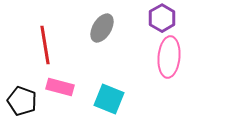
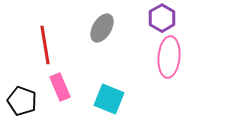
pink rectangle: rotated 52 degrees clockwise
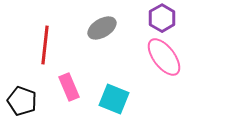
gray ellipse: rotated 28 degrees clockwise
red line: rotated 15 degrees clockwise
pink ellipse: moved 5 px left; rotated 42 degrees counterclockwise
pink rectangle: moved 9 px right
cyan square: moved 5 px right
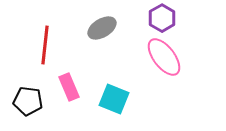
black pentagon: moved 6 px right; rotated 12 degrees counterclockwise
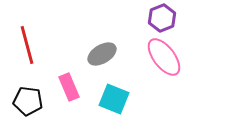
purple hexagon: rotated 8 degrees clockwise
gray ellipse: moved 26 px down
red line: moved 18 px left; rotated 21 degrees counterclockwise
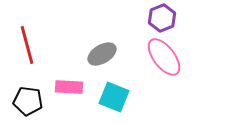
pink rectangle: rotated 64 degrees counterclockwise
cyan square: moved 2 px up
